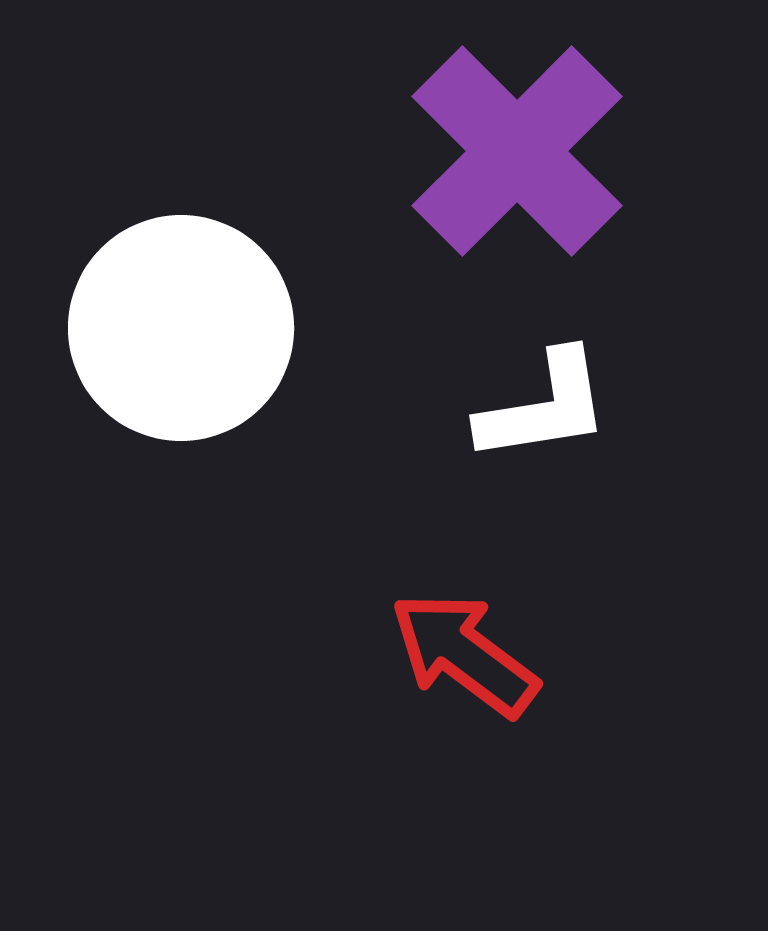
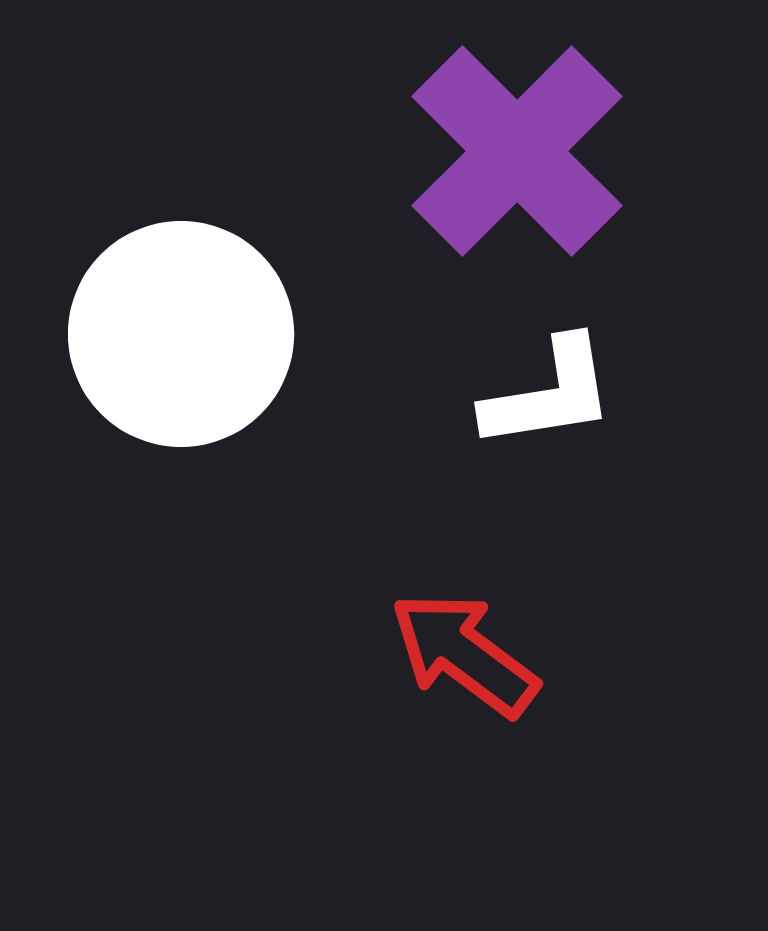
white circle: moved 6 px down
white L-shape: moved 5 px right, 13 px up
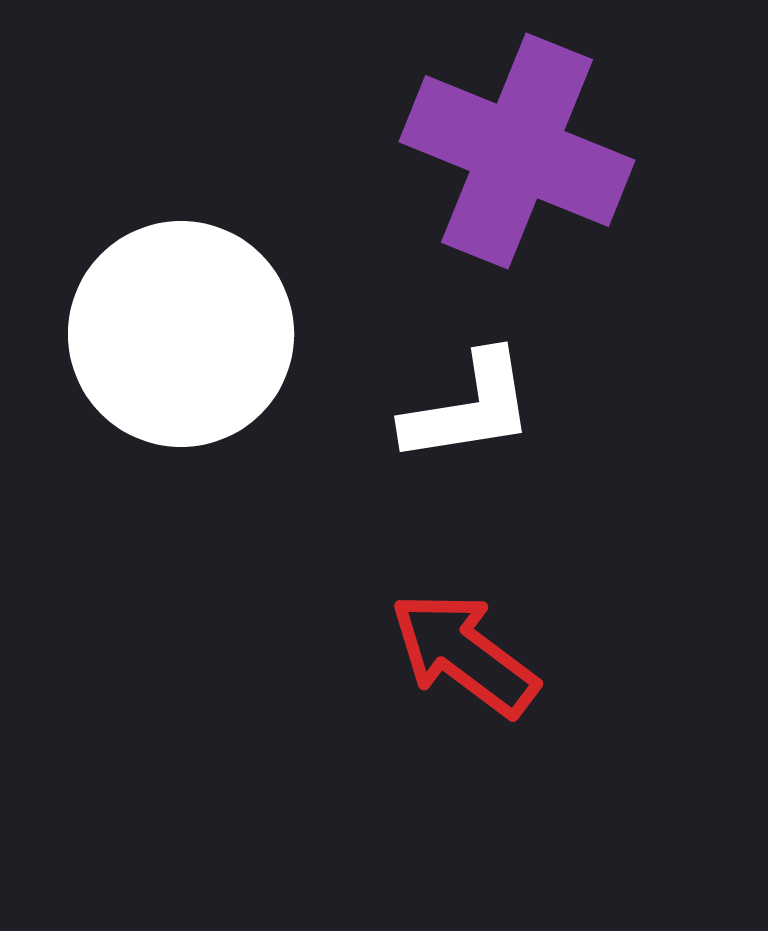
purple cross: rotated 23 degrees counterclockwise
white L-shape: moved 80 px left, 14 px down
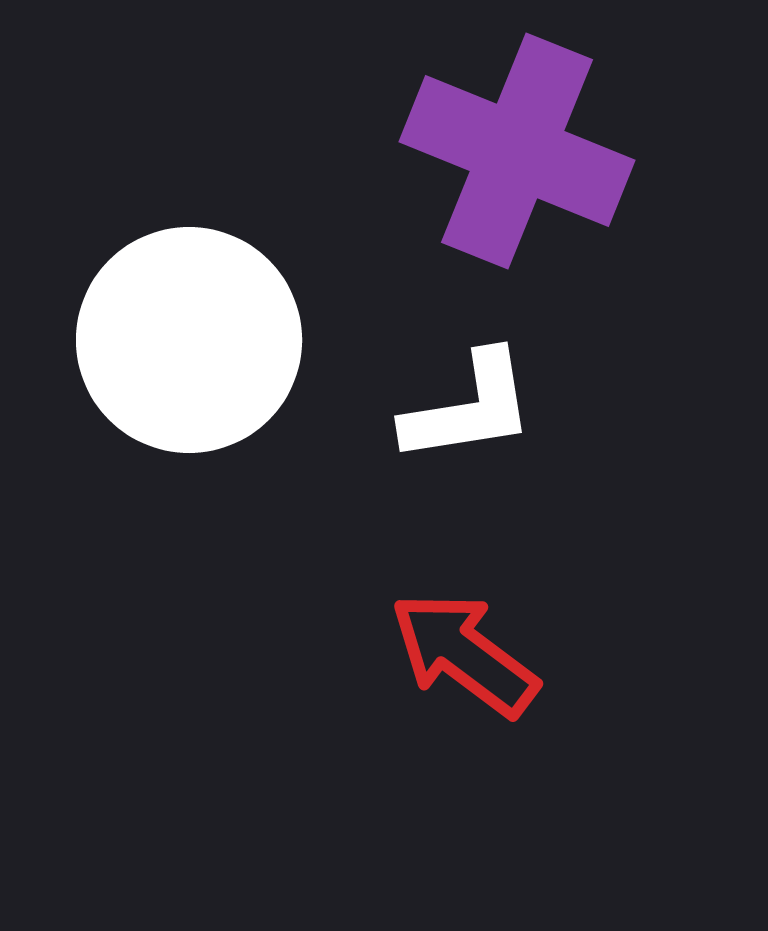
white circle: moved 8 px right, 6 px down
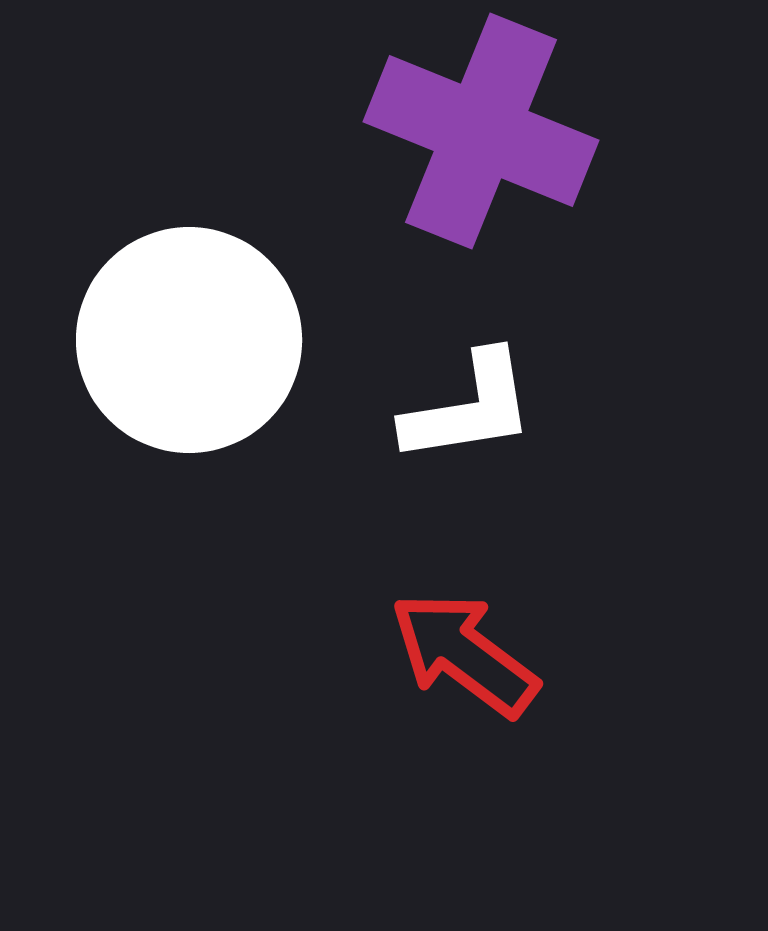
purple cross: moved 36 px left, 20 px up
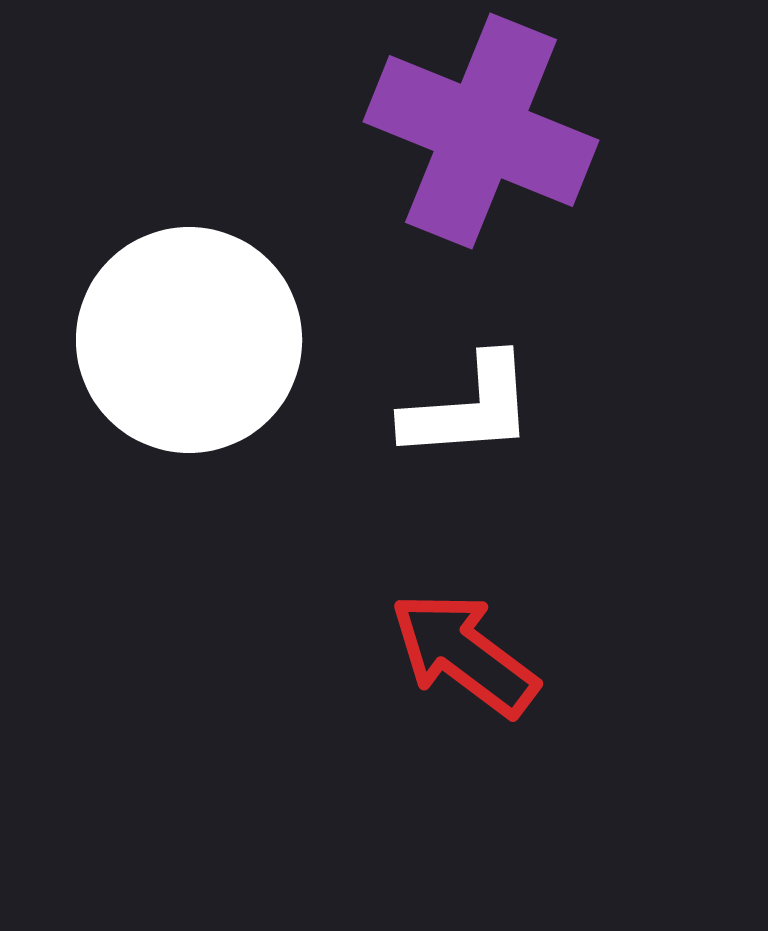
white L-shape: rotated 5 degrees clockwise
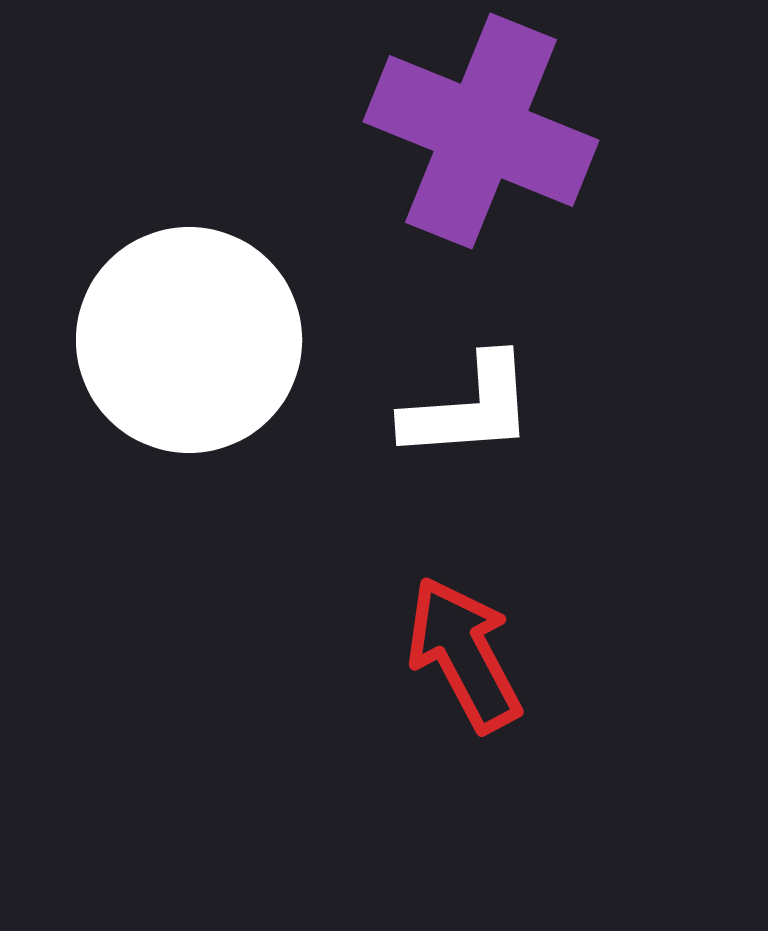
red arrow: rotated 25 degrees clockwise
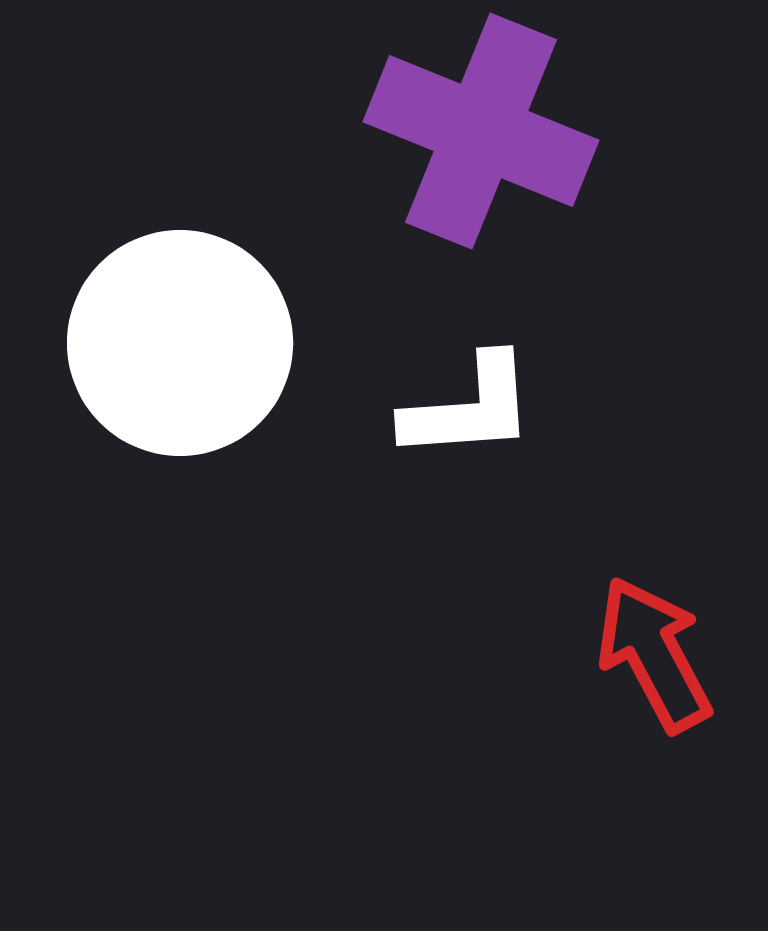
white circle: moved 9 px left, 3 px down
red arrow: moved 190 px right
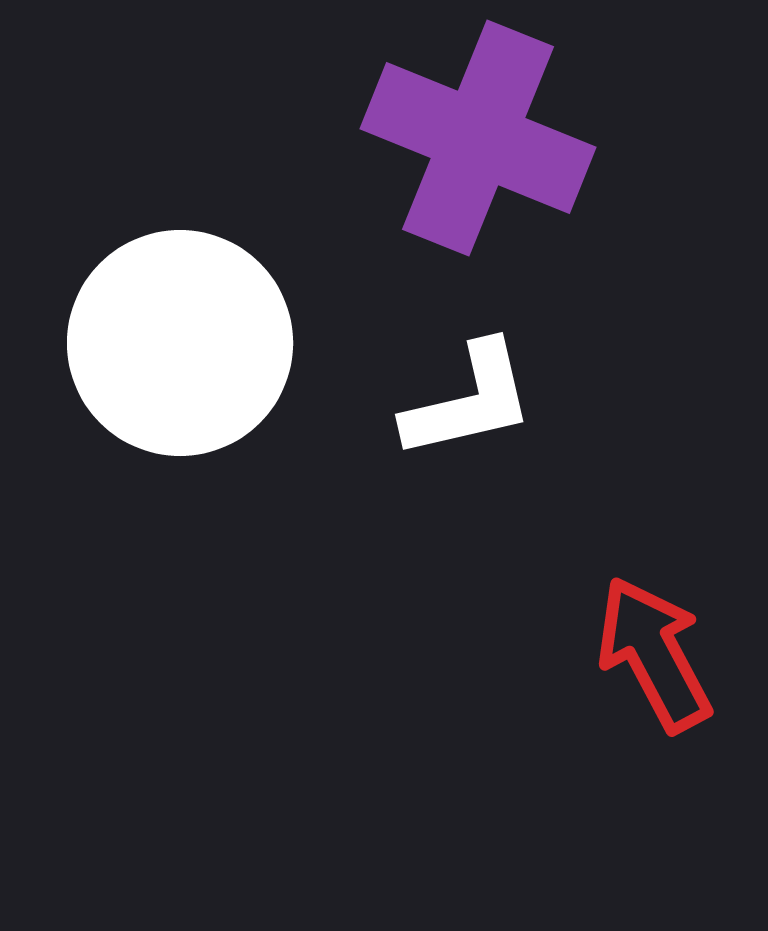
purple cross: moved 3 px left, 7 px down
white L-shape: moved 7 px up; rotated 9 degrees counterclockwise
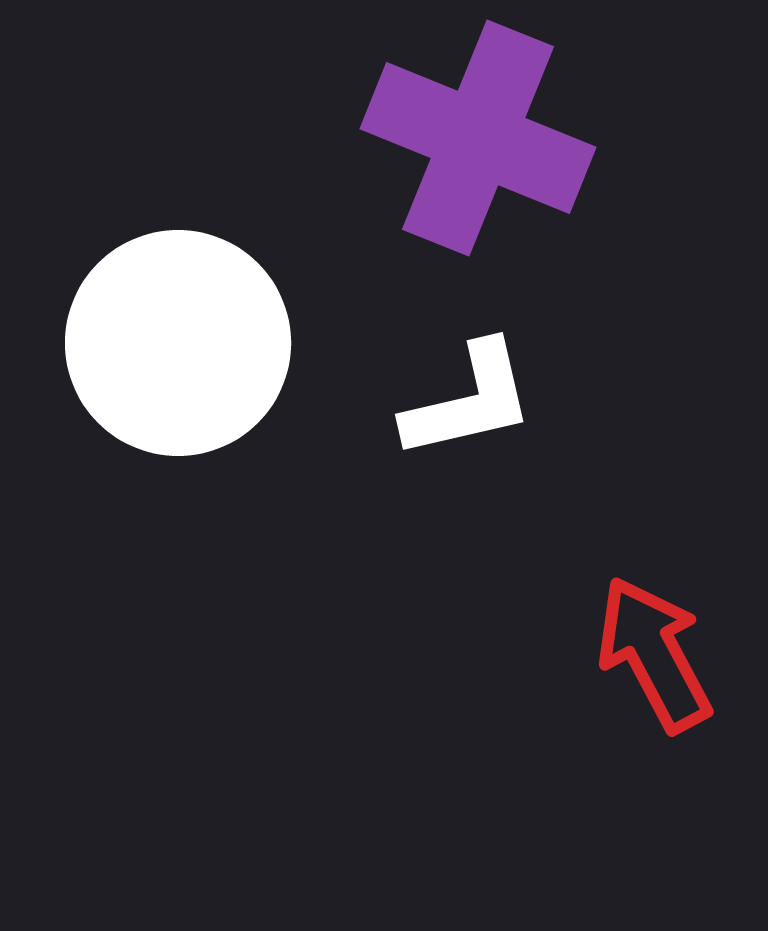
white circle: moved 2 px left
